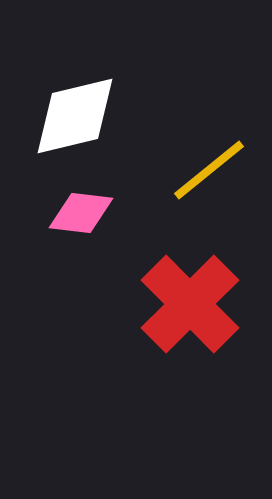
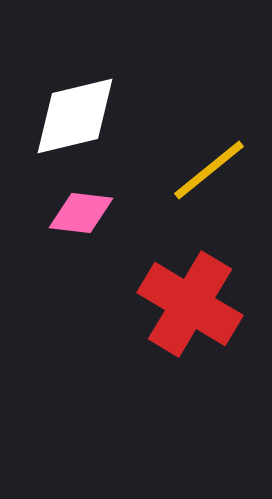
red cross: rotated 14 degrees counterclockwise
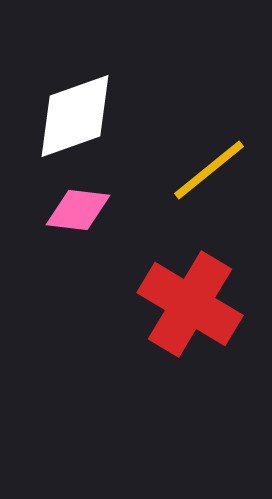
white diamond: rotated 6 degrees counterclockwise
pink diamond: moved 3 px left, 3 px up
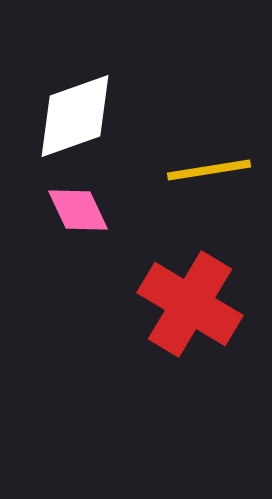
yellow line: rotated 30 degrees clockwise
pink diamond: rotated 58 degrees clockwise
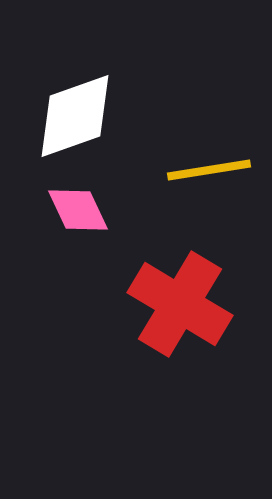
red cross: moved 10 px left
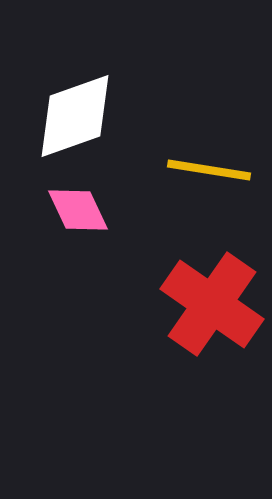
yellow line: rotated 18 degrees clockwise
red cross: moved 32 px right; rotated 4 degrees clockwise
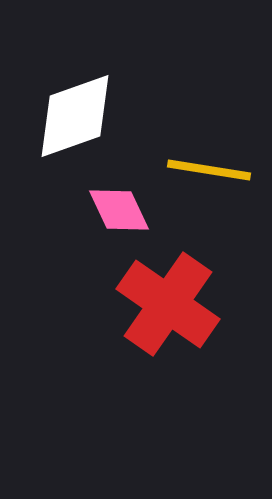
pink diamond: moved 41 px right
red cross: moved 44 px left
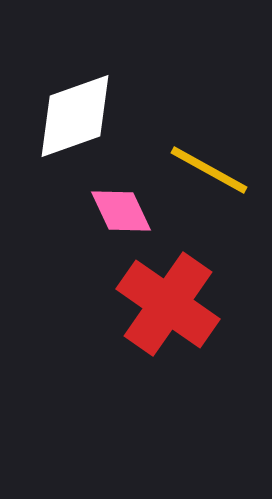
yellow line: rotated 20 degrees clockwise
pink diamond: moved 2 px right, 1 px down
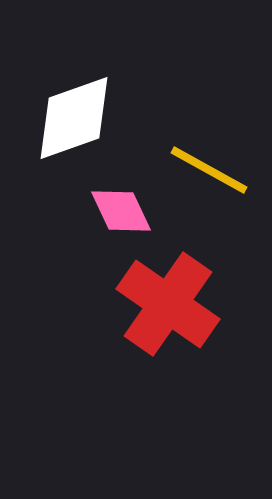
white diamond: moved 1 px left, 2 px down
